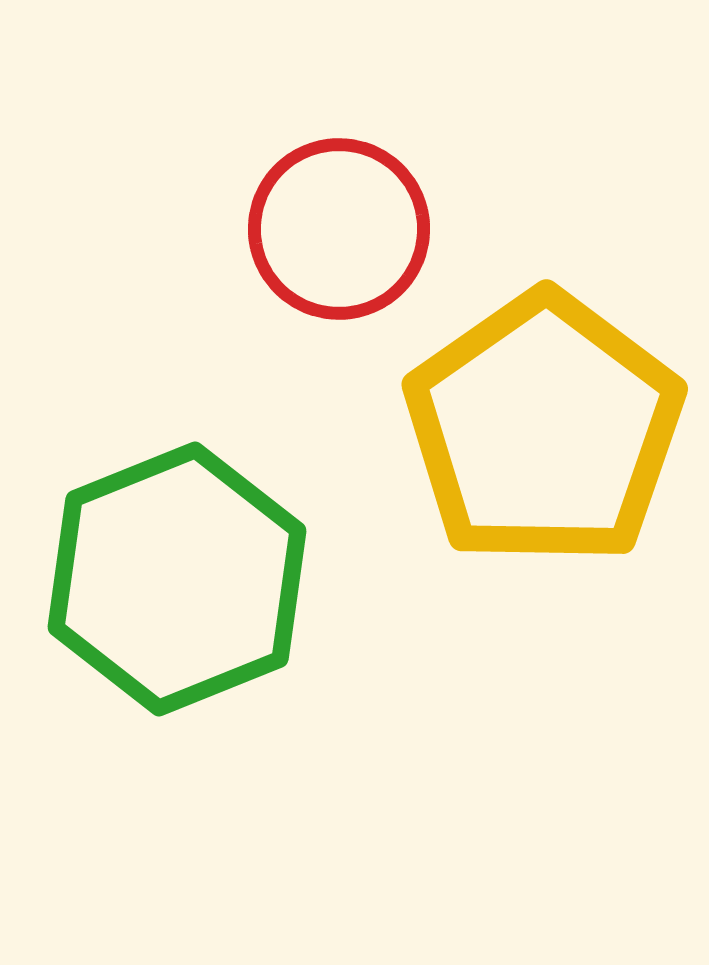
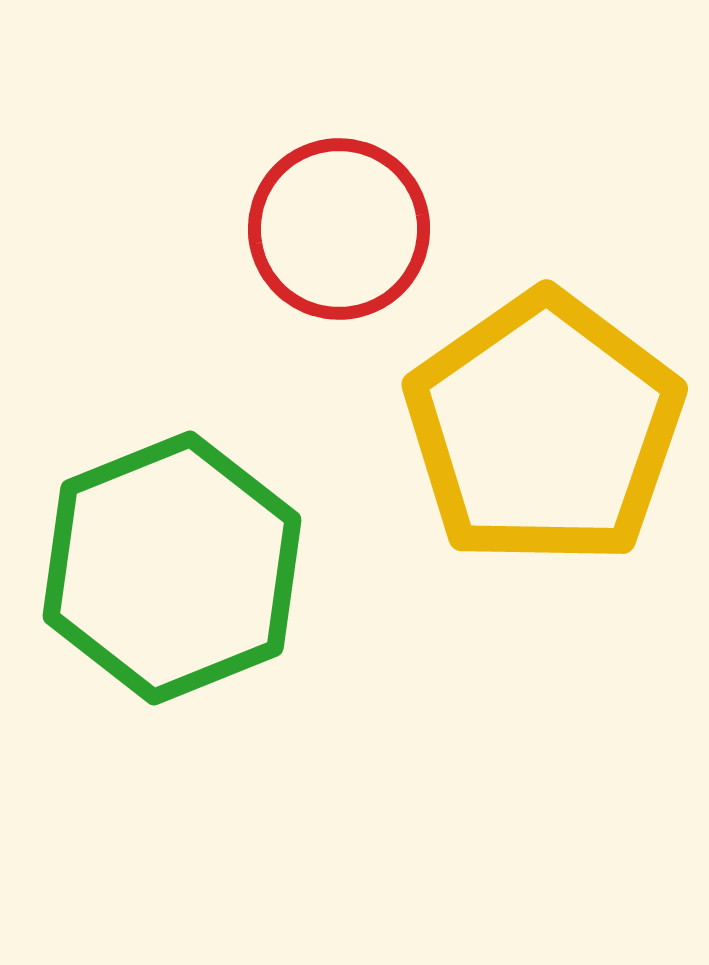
green hexagon: moved 5 px left, 11 px up
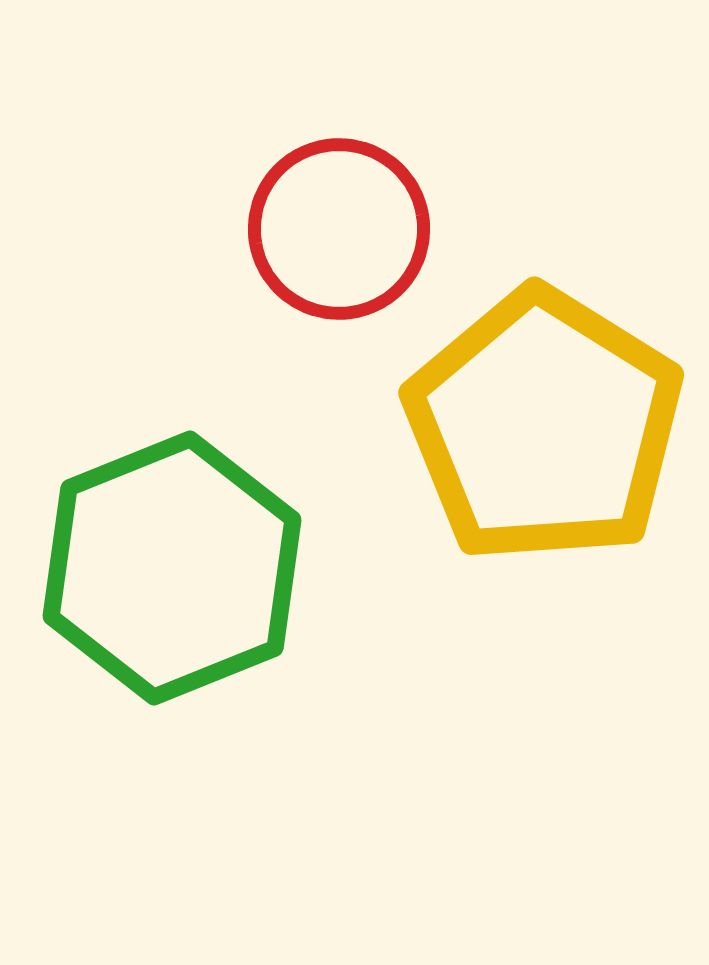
yellow pentagon: moved 3 px up; rotated 5 degrees counterclockwise
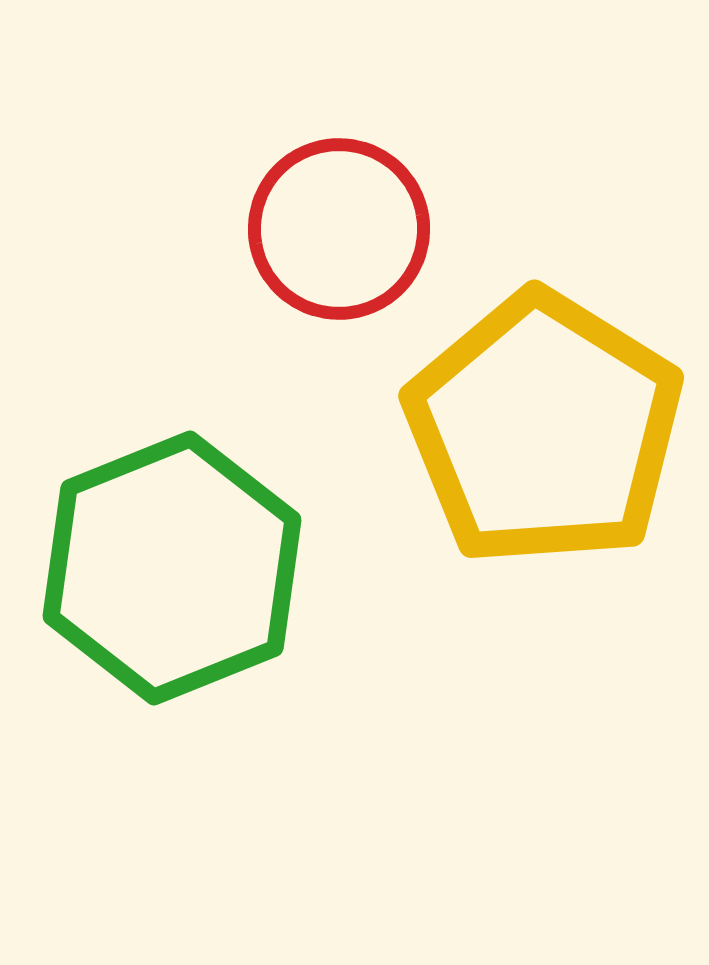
yellow pentagon: moved 3 px down
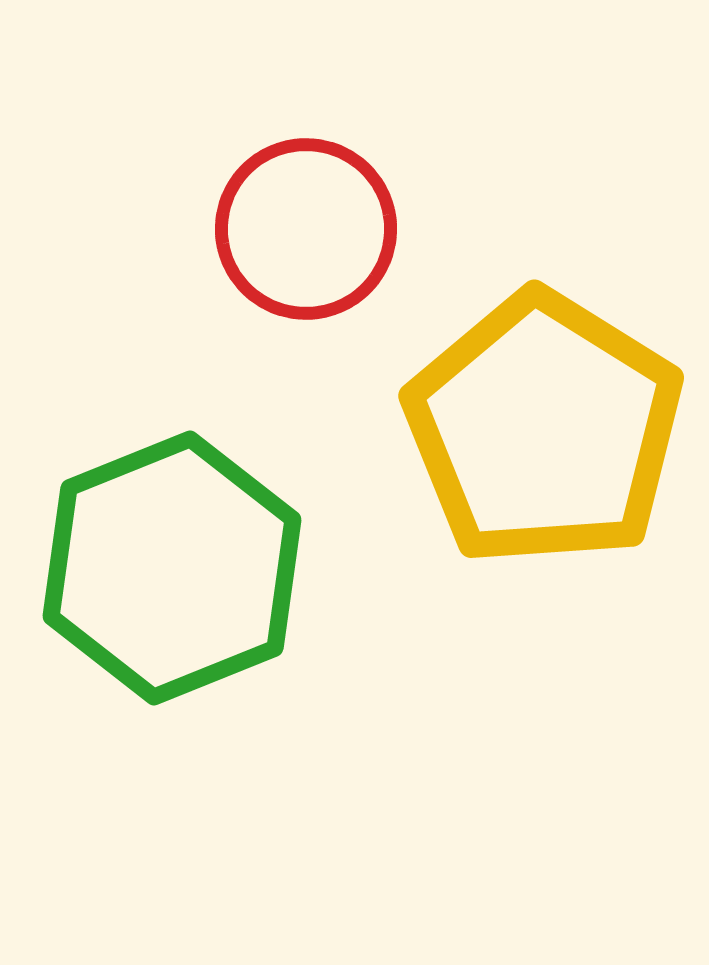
red circle: moved 33 px left
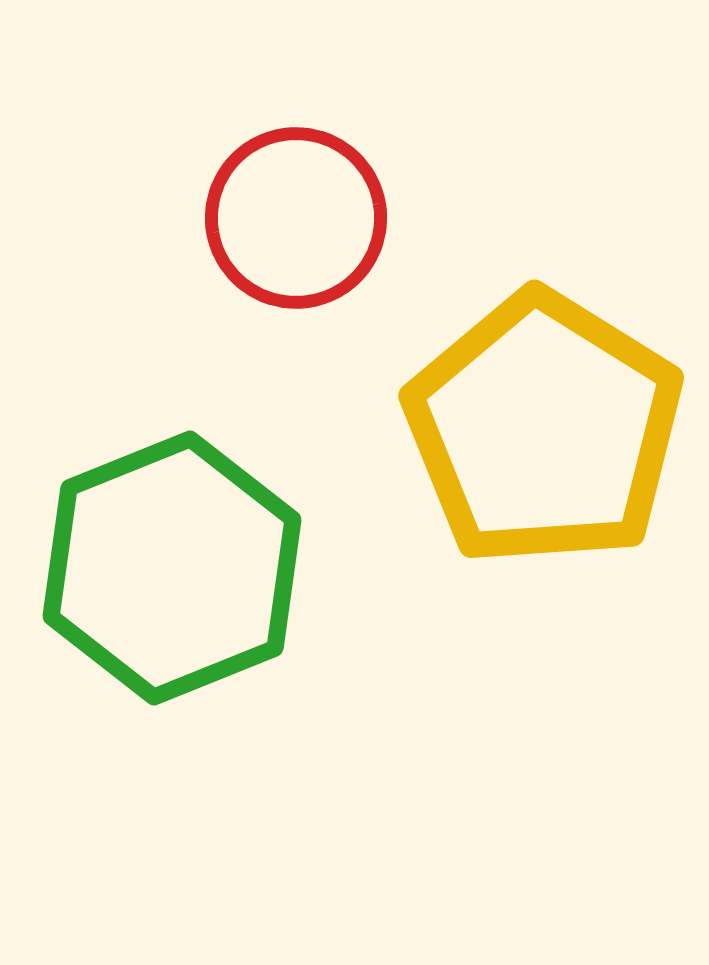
red circle: moved 10 px left, 11 px up
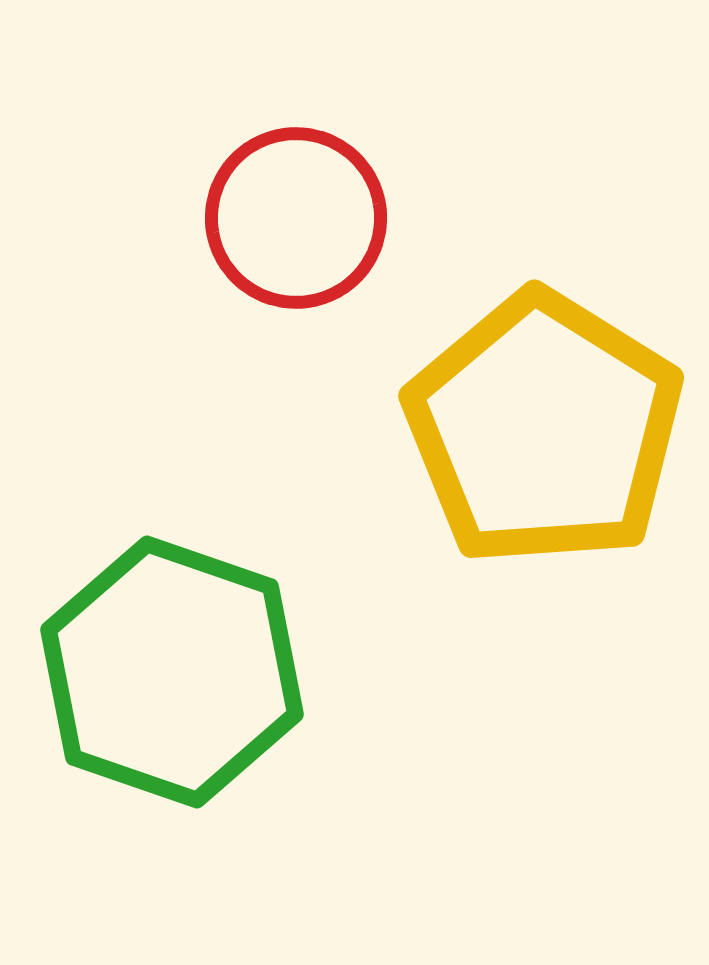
green hexagon: moved 104 px down; rotated 19 degrees counterclockwise
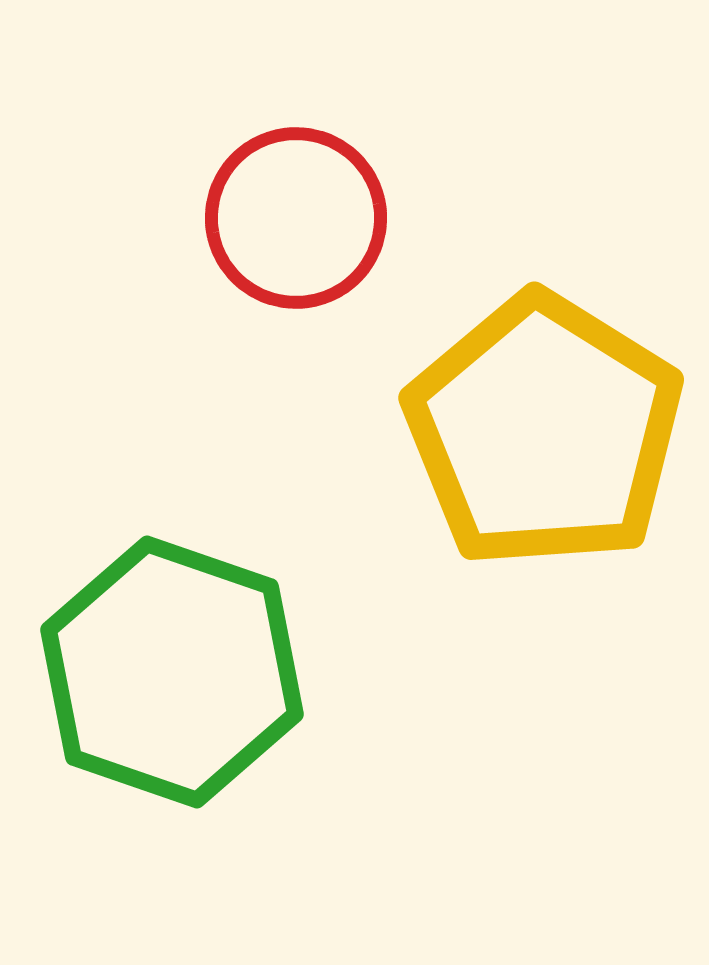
yellow pentagon: moved 2 px down
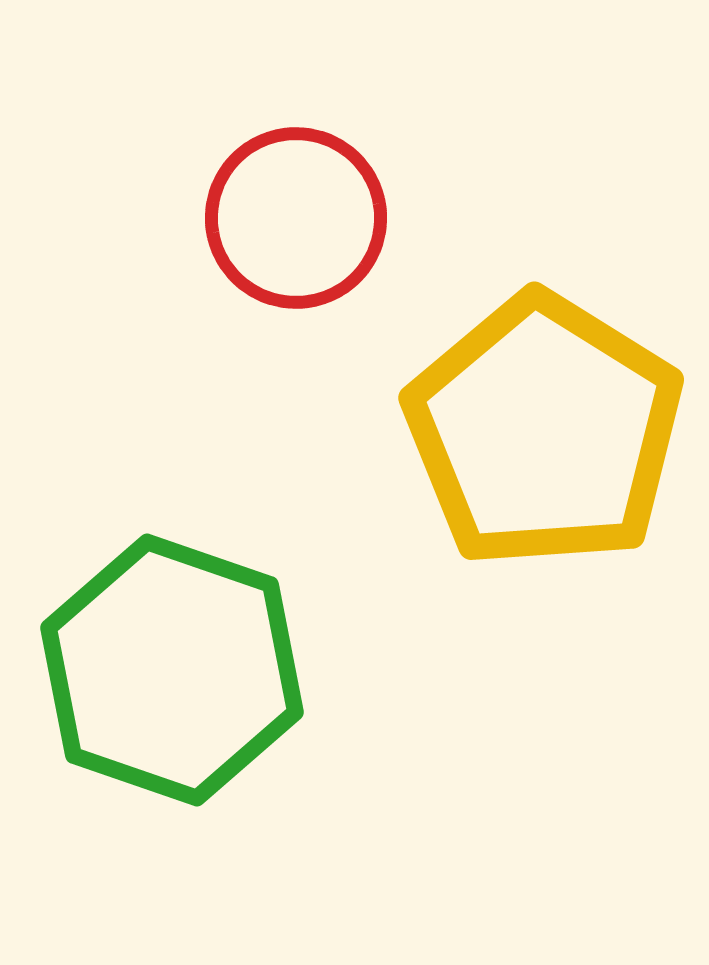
green hexagon: moved 2 px up
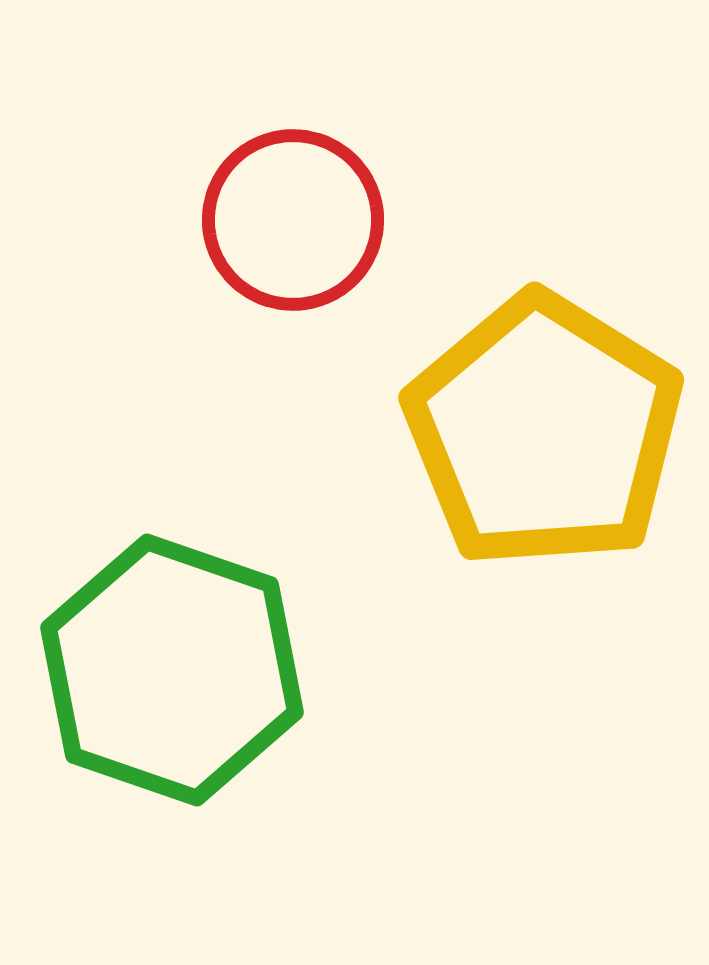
red circle: moved 3 px left, 2 px down
